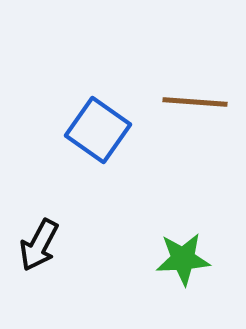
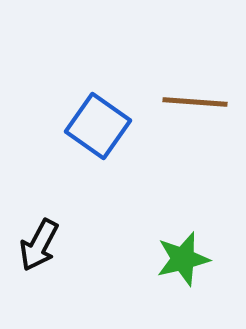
blue square: moved 4 px up
green star: rotated 10 degrees counterclockwise
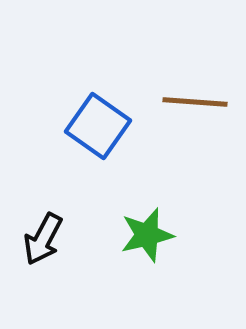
black arrow: moved 4 px right, 6 px up
green star: moved 36 px left, 24 px up
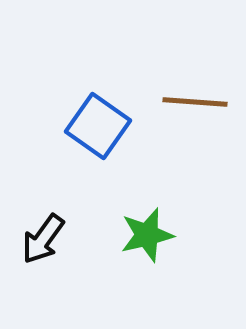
black arrow: rotated 8 degrees clockwise
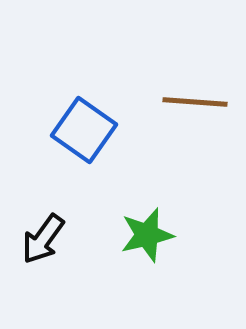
blue square: moved 14 px left, 4 px down
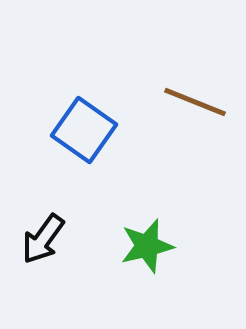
brown line: rotated 18 degrees clockwise
green star: moved 11 px down
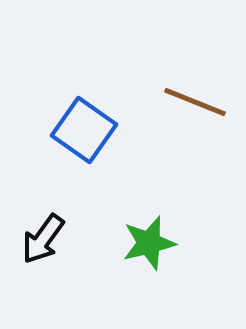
green star: moved 2 px right, 3 px up
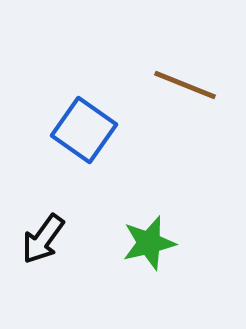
brown line: moved 10 px left, 17 px up
